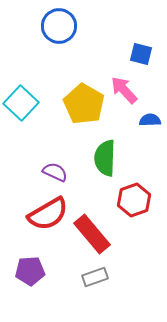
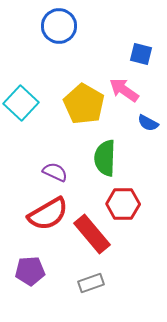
pink arrow: rotated 12 degrees counterclockwise
blue semicircle: moved 2 px left, 3 px down; rotated 150 degrees counterclockwise
red hexagon: moved 11 px left, 4 px down; rotated 20 degrees clockwise
gray rectangle: moved 4 px left, 6 px down
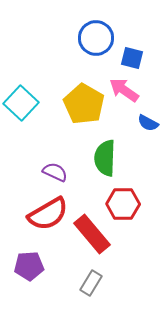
blue circle: moved 37 px right, 12 px down
blue square: moved 9 px left, 4 px down
purple pentagon: moved 1 px left, 5 px up
gray rectangle: rotated 40 degrees counterclockwise
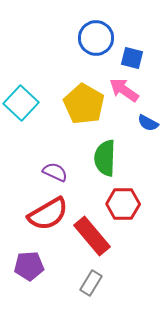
red rectangle: moved 2 px down
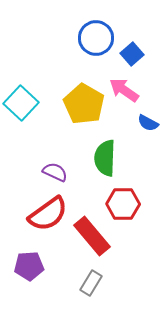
blue square: moved 4 px up; rotated 35 degrees clockwise
red semicircle: rotated 6 degrees counterclockwise
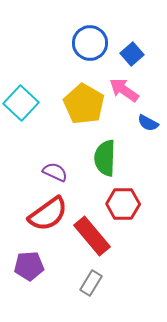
blue circle: moved 6 px left, 5 px down
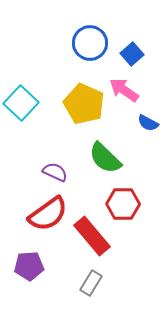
yellow pentagon: rotated 6 degrees counterclockwise
green semicircle: rotated 48 degrees counterclockwise
